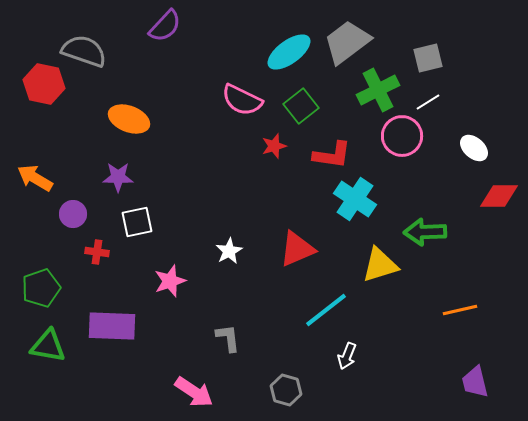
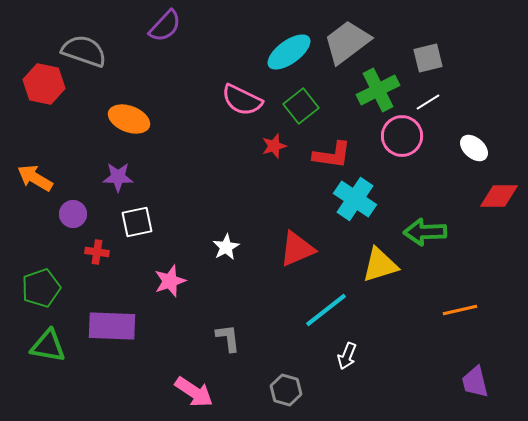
white star: moved 3 px left, 4 px up
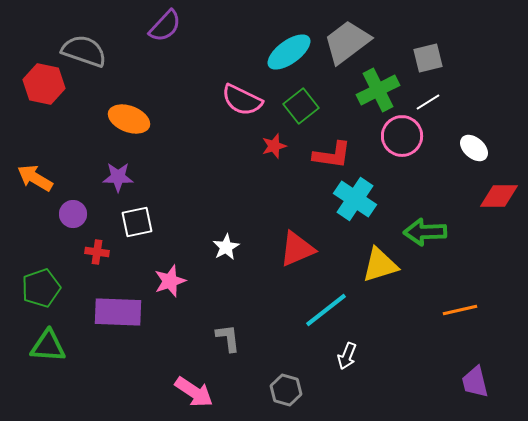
purple rectangle: moved 6 px right, 14 px up
green triangle: rotated 6 degrees counterclockwise
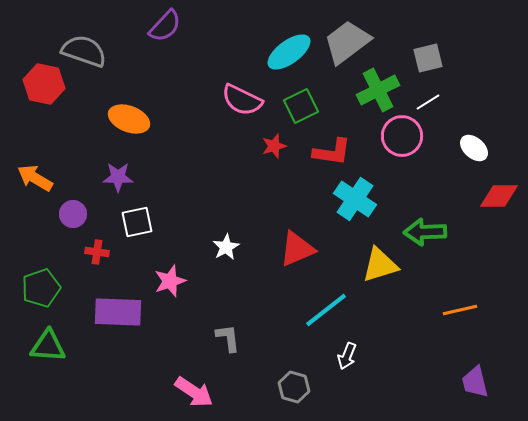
green square: rotated 12 degrees clockwise
red L-shape: moved 3 px up
gray hexagon: moved 8 px right, 3 px up
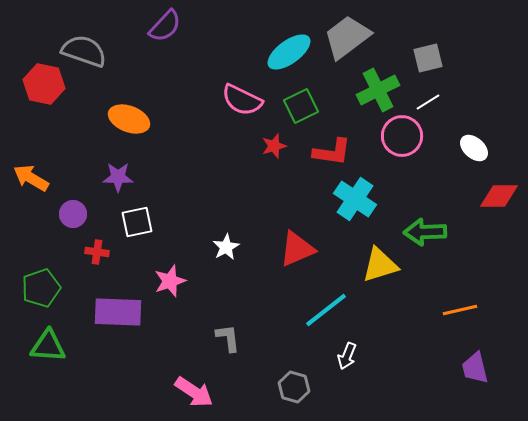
gray trapezoid: moved 5 px up
orange arrow: moved 4 px left
purple trapezoid: moved 14 px up
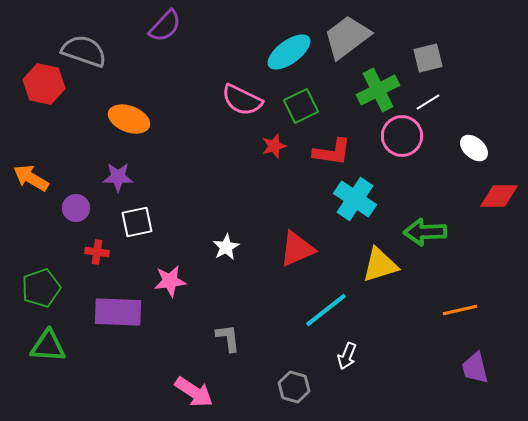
purple circle: moved 3 px right, 6 px up
pink star: rotated 12 degrees clockwise
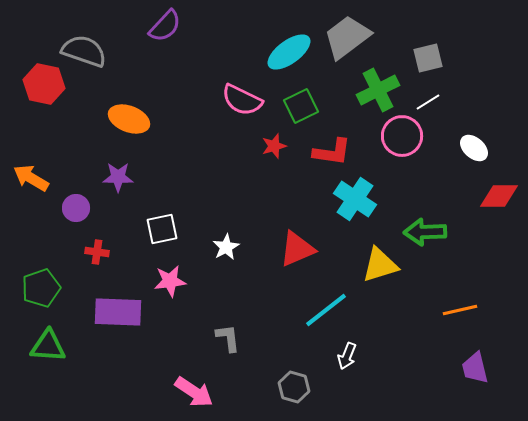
white square: moved 25 px right, 7 px down
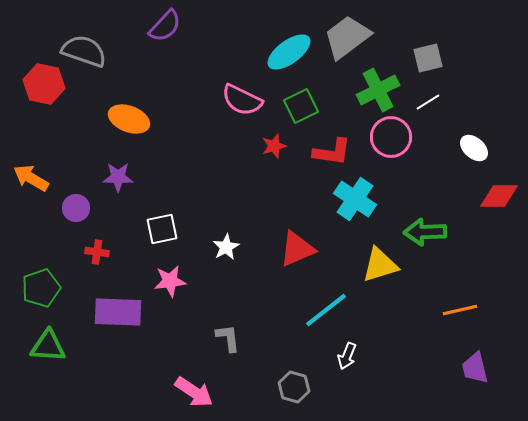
pink circle: moved 11 px left, 1 px down
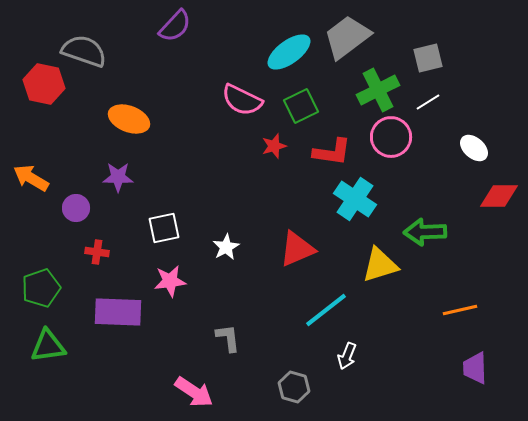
purple semicircle: moved 10 px right
white square: moved 2 px right, 1 px up
green triangle: rotated 12 degrees counterclockwise
purple trapezoid: rotated 12 degrees clockwise
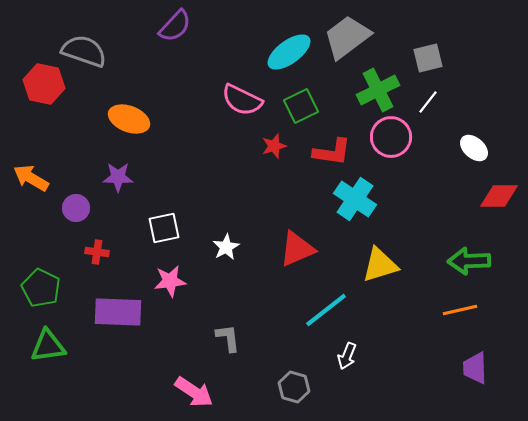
white line: rotated 20 degrees counterclockwise
green arrow: moved 44 px right, 29 px down
green pentagon: rotated 27 degrees counterclockwise
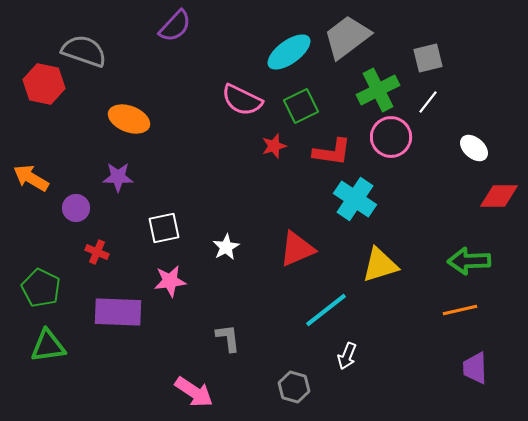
red cross: rotated 15 degrees clockwise
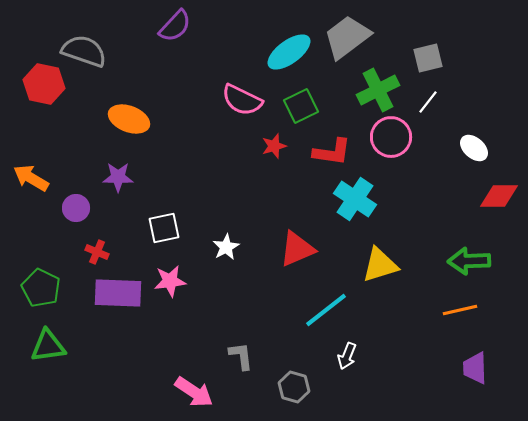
purple rectangle: moved 19 px up
gray L-shape: moved 13 px right, 18 px down
